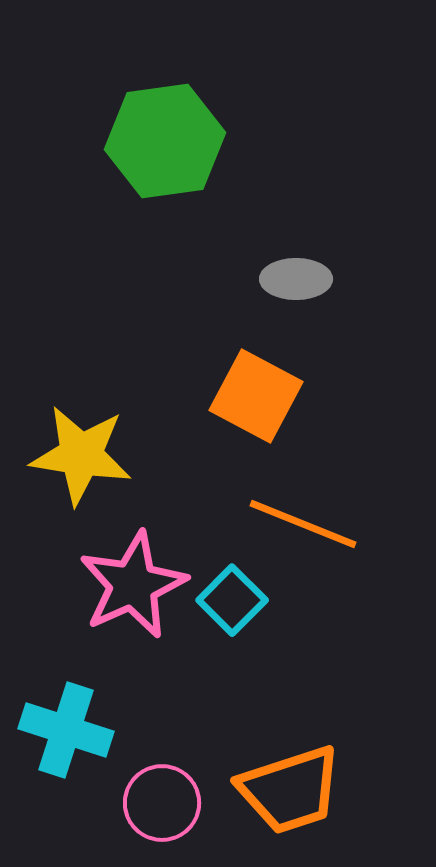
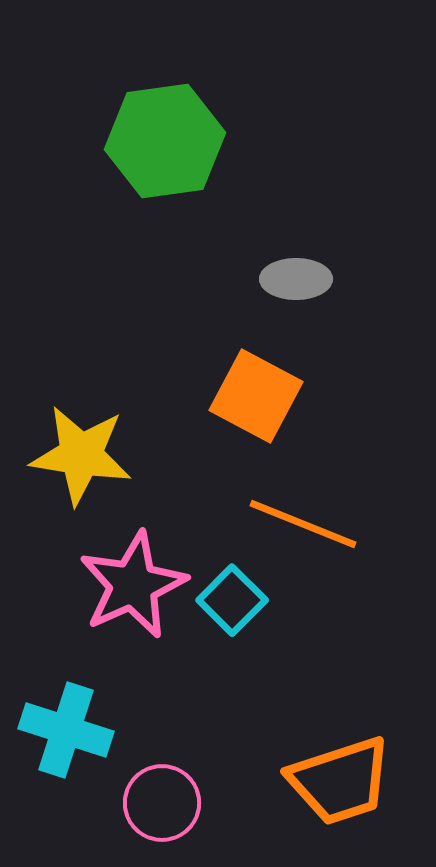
orange trapezoid: moved 50 px right, 9 px up
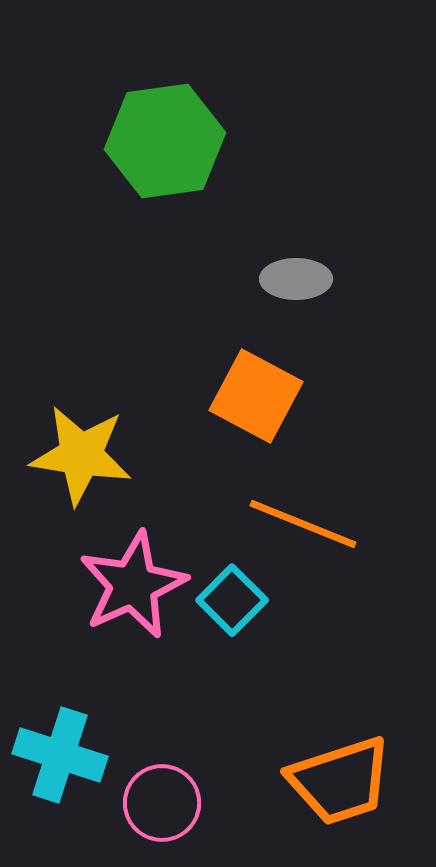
cyan cross: moved 6 px left, 25 px down
